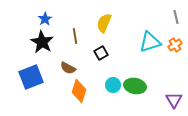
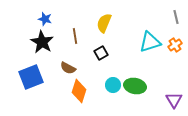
blue star: rotated 24 degrees counterclockwise
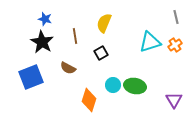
orange diamond: moved 10 px right, 9 px down
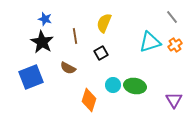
gray line: moved 4 px left; rotated 24 degrees counterclockwise
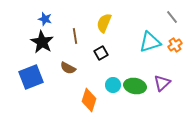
purple triangle: moved 12 px left, 17 px up; rotated 18 degrees clockwise
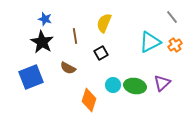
cyan triangle: rotated 10 degrees counterclockwise
